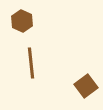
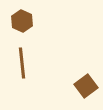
brown line: moved 9 px left
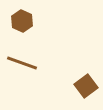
brown line: rotated 64 degrees counterclockwise
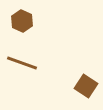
brown square: rotated 20 degrees counterclockwise
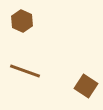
brown line: moved 3 px right, 8 px down
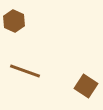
brown hexagon: moved 8 px left
